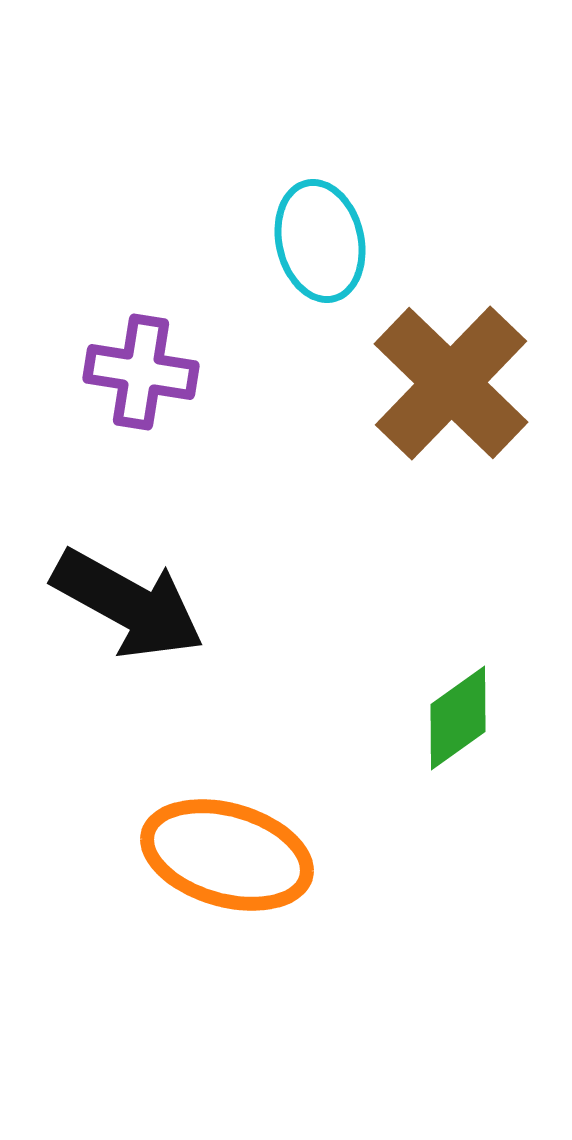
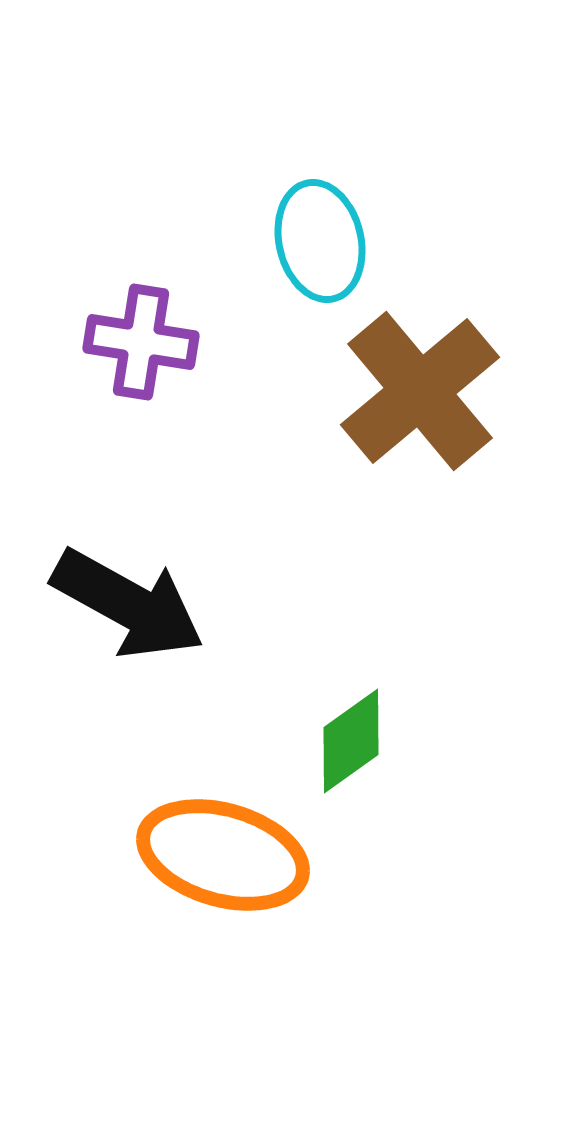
purple cross: moved 30 px up
brown cross: moved 31 px left, 8 px down; rotated 6 degrees clockwise
green diamond: moved 107 px left, 23 px down
orange ellipse: moved 4 px left
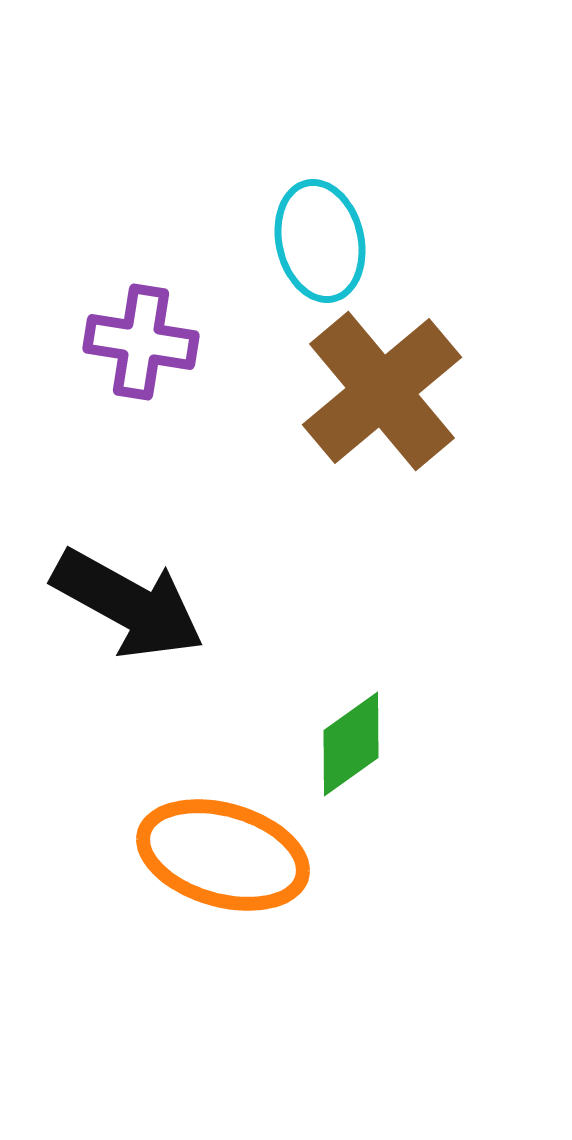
brown cross: moved 38 px left
green diamond: moved 3 px down
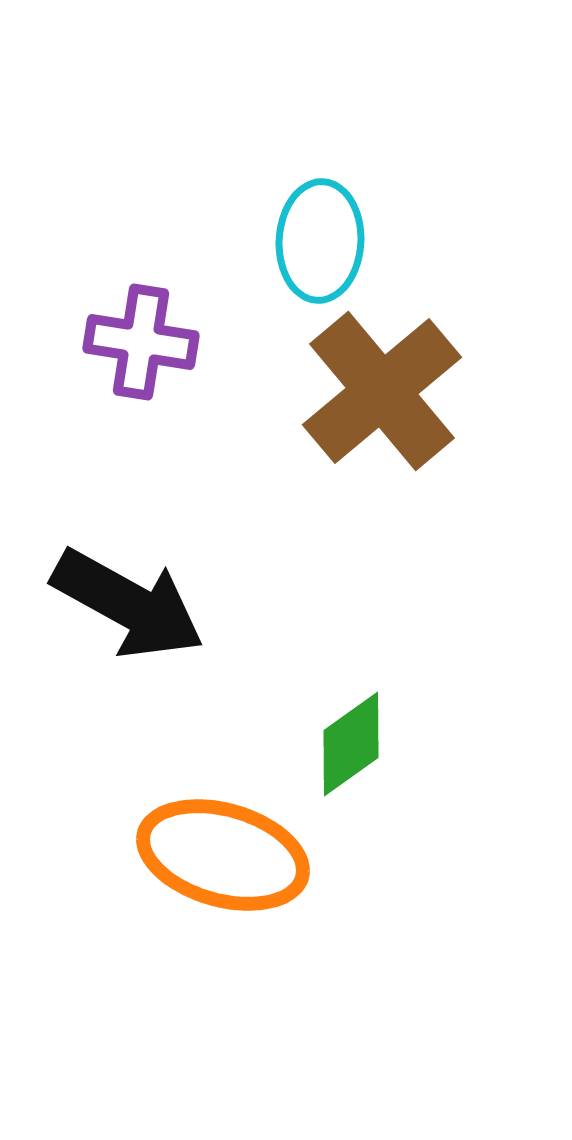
cyan ellipse: rotated 16 degrees clockwise
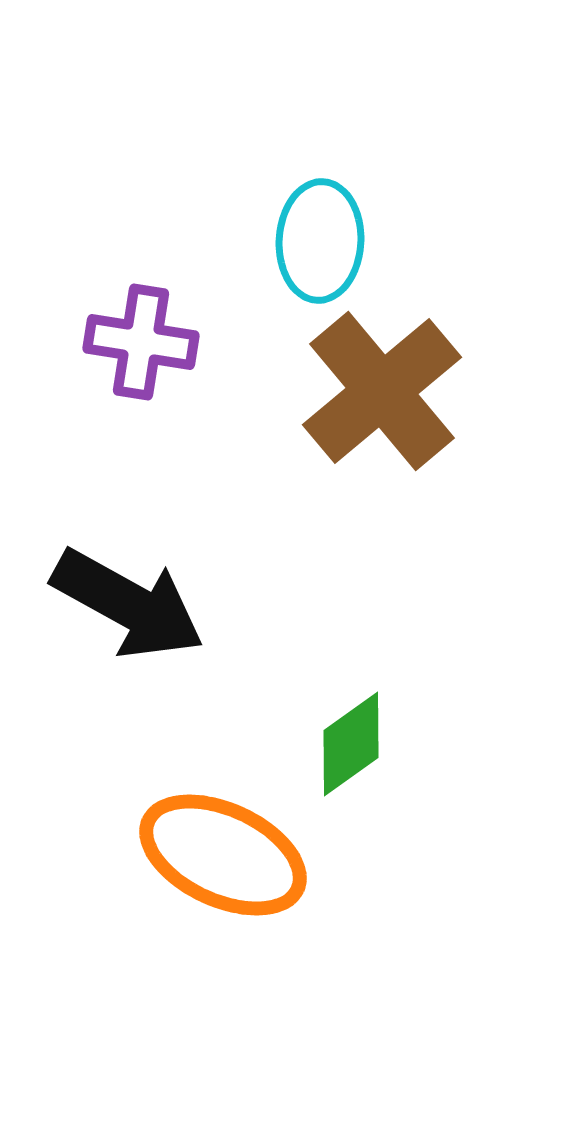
orange ellipse: rotated 9 degrees clockwise
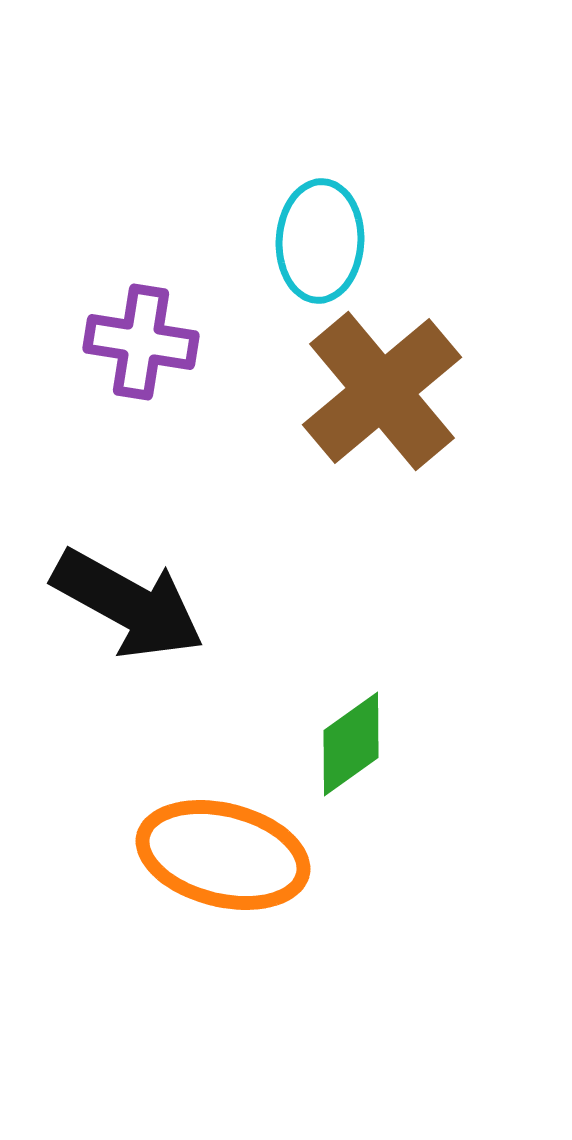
orange ellipse: rotated 11 degrees counterclockwise
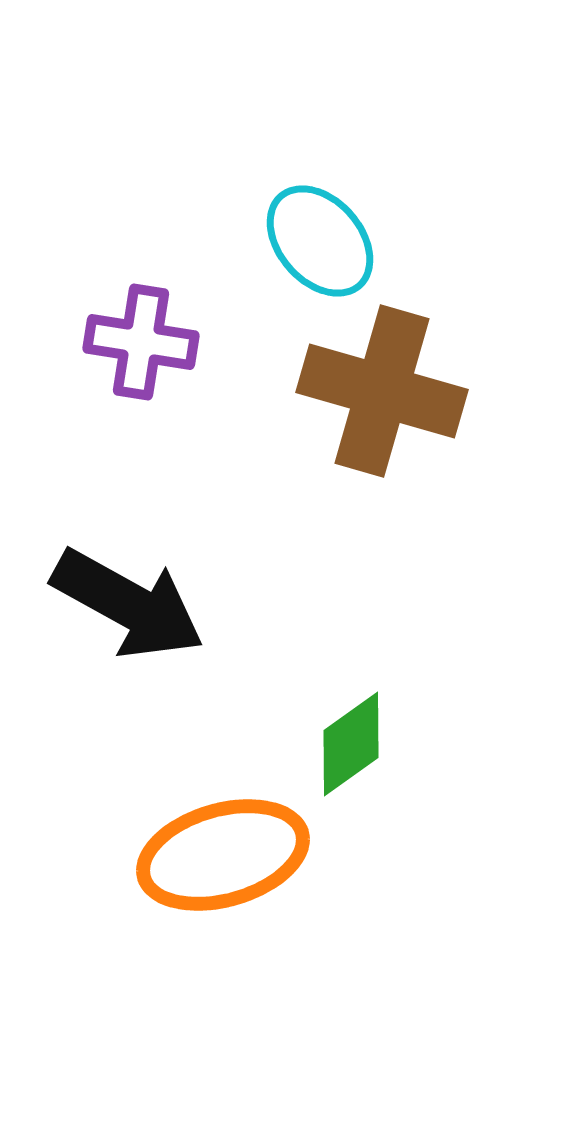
cyan ellipse: rotated 44 degrees counterclockwise
brown cross: rotated 34 degrees counterclockwise
orange ellipse: rotated 30 degrees counterclockwise
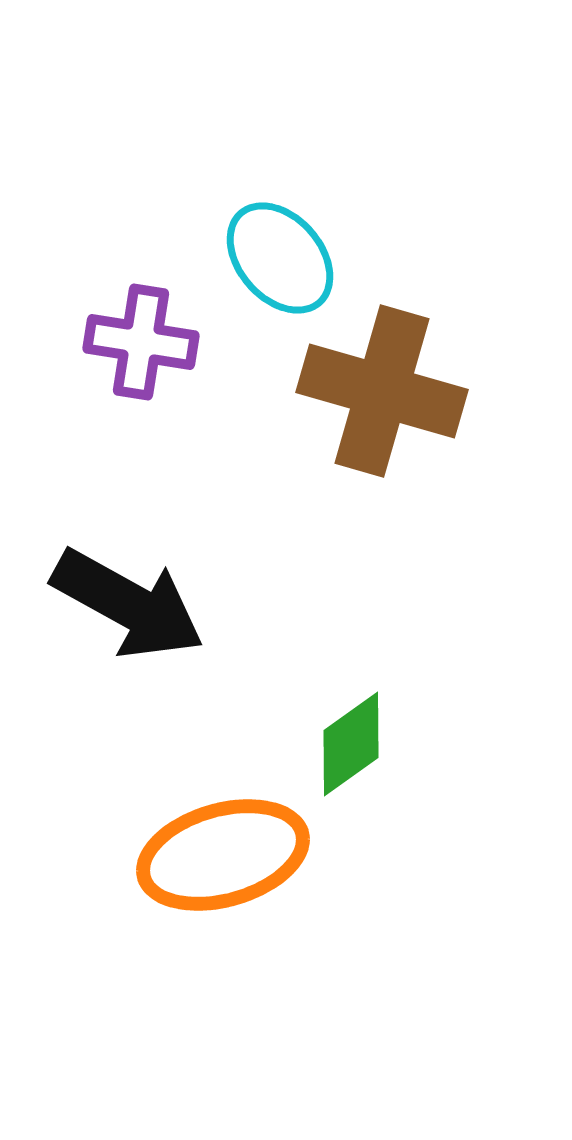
cyan ellipse: moved 40 px left, 17 px down
